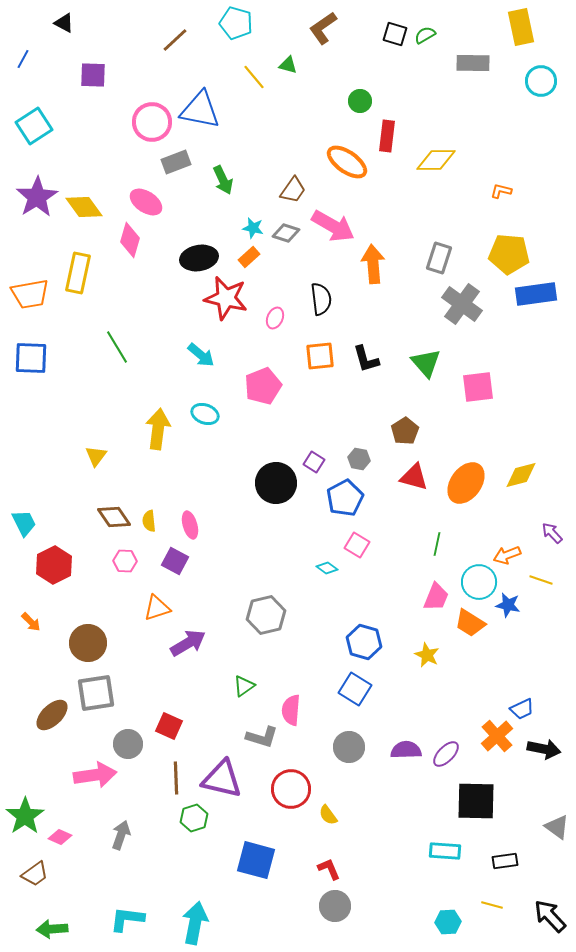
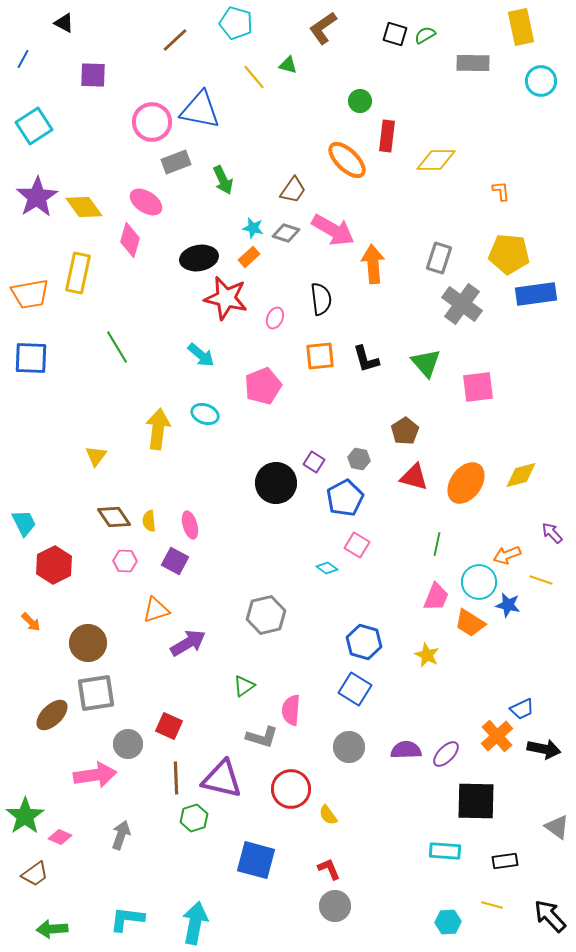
orange ellipse at (347, 162): moved 2 px up; rotated 9 degrees clockwise
orange L-shape at (501, 191): rotated 70 degrees clockwise
pink arrow at (333, 226): moved 4 px down
orange triangle at (157, 608): moved 1 px left, 2 px down
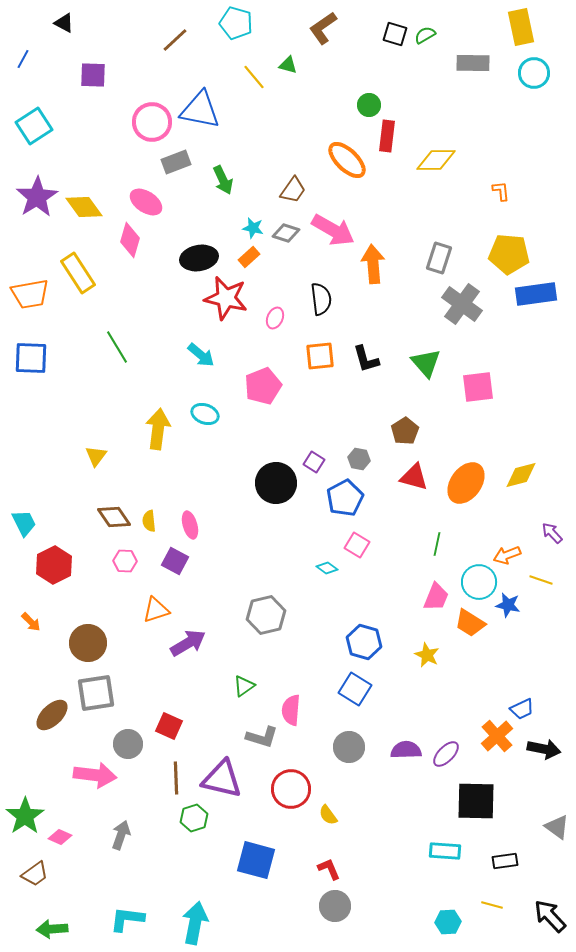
cyan circle at (541, 81): moved 7 px left, 8 px up
green circle at (360, 101): moved 9 px right, 4 px down
yellow rectangle at (78, 273): rotated 45 degrees counterclockwise
pink arrow at (95, 775): rotated 15 degrees clockwise
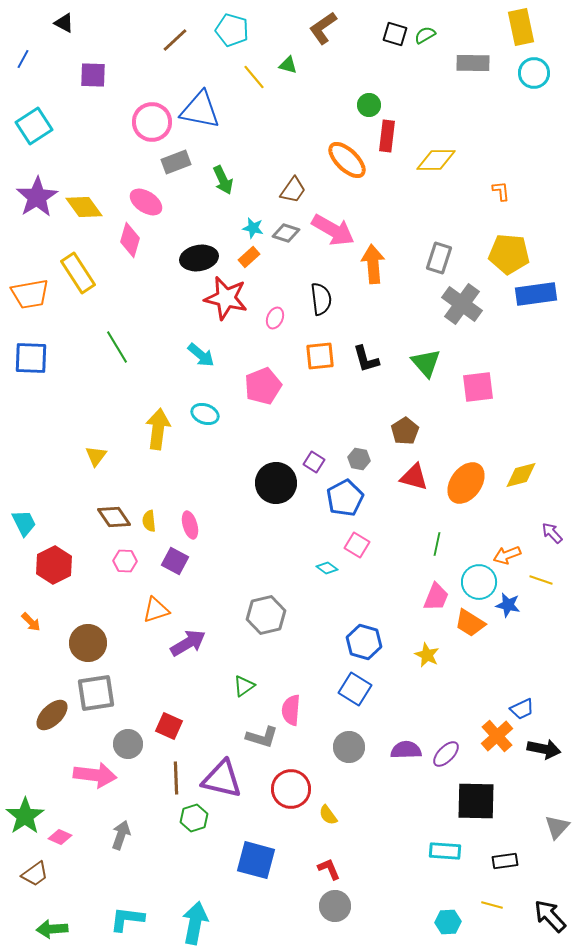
cyan pentagon at (236, 23): moved 4 px left, 7 px down
gray triangle at (557, 827): rotated 36 degrees clockwise
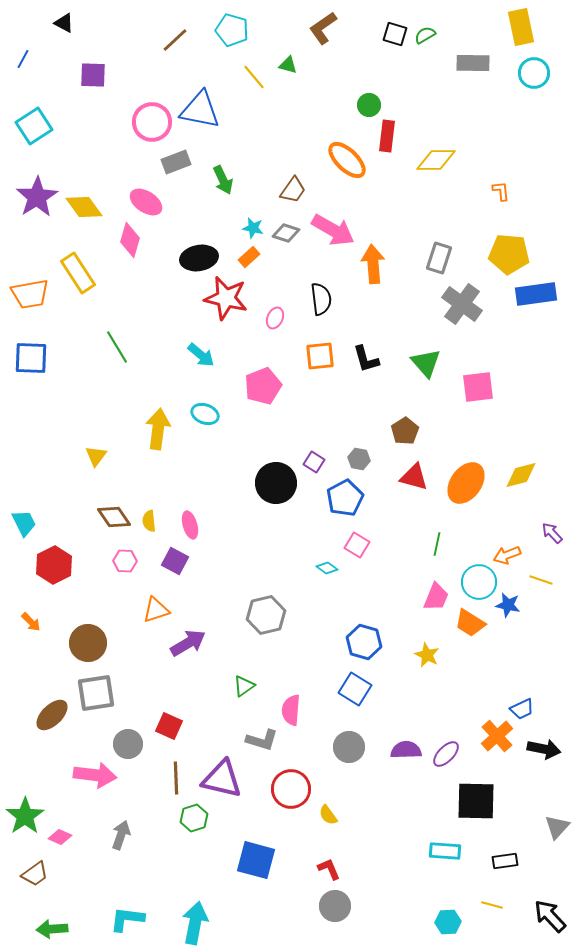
gray L-shape at (262, 737): moved 3 px down
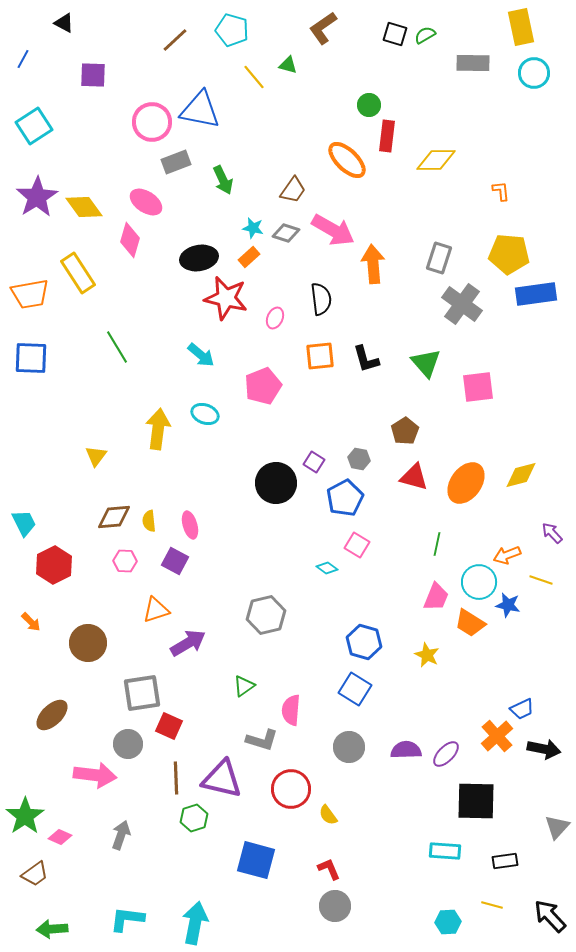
brown diamond at (114, 517): rotated 60 degrees counterclockwise
gray square at (96, 693): moved 46 px right
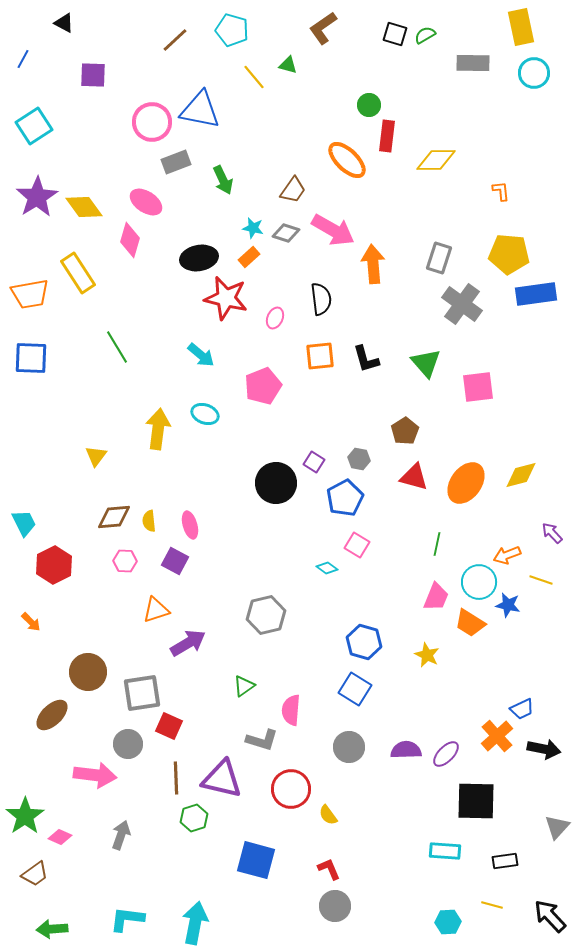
brown circle at (88, 643): moved 29 px down
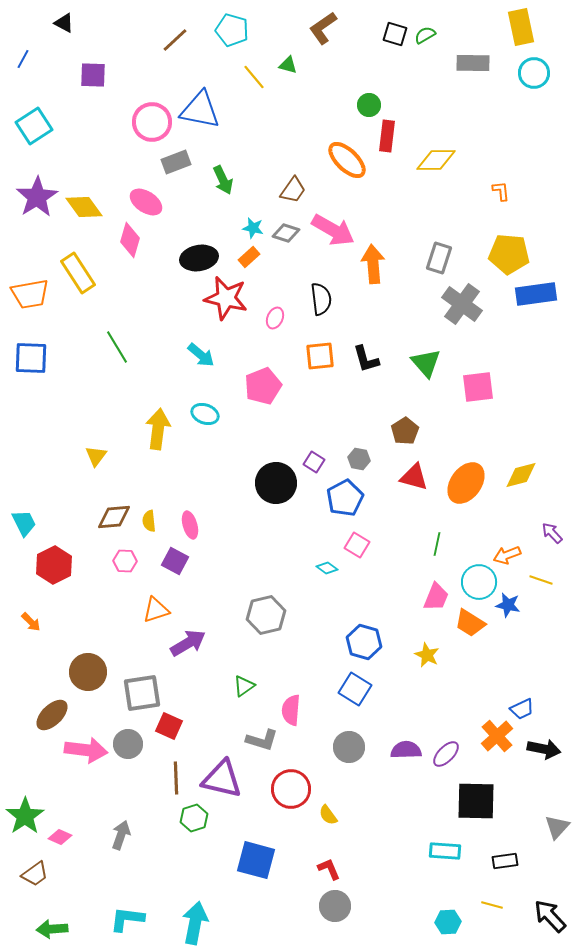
pink arrow at (95, 775): moved 9 px left, 25 px up
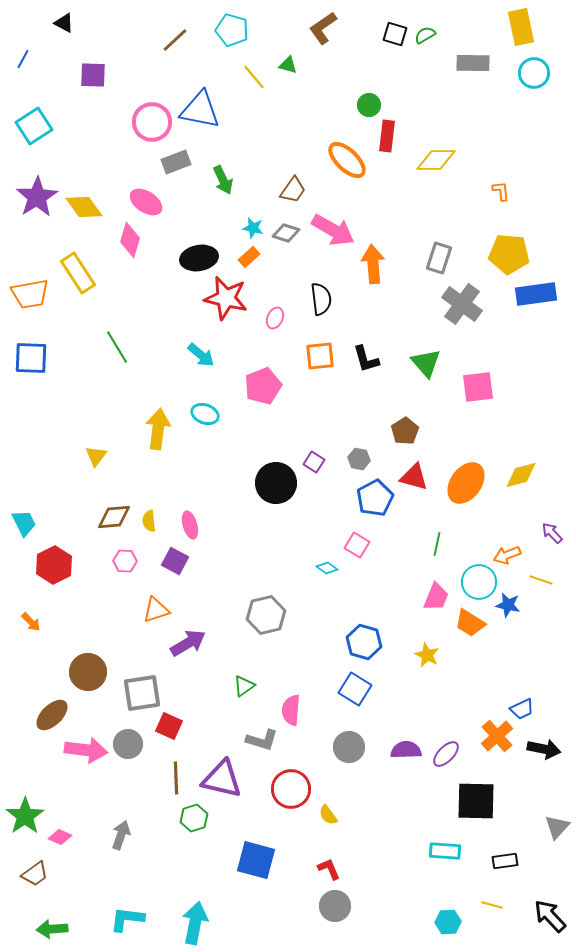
blue pentagon at (345, 498): moved 30 px right
